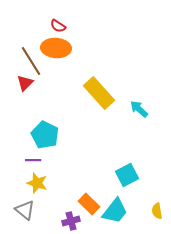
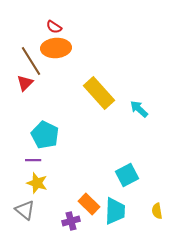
red semicircle: moved 4 px left, 1 px down
orange ellipse: rotated 8 degrees counterclockwise
cyan trapezoid: rotated 36 degrees counterclockwise
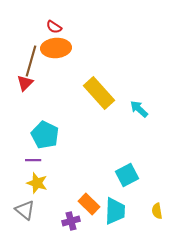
brown line: rotated 48 degrees clockwise
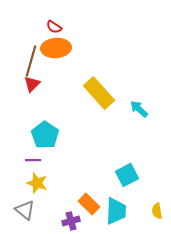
red triangle: moved 7 px right, 1 px down
cyan pentagon: rotated 8 degrees clockwise
cyan trapezoid: moved 1 px right
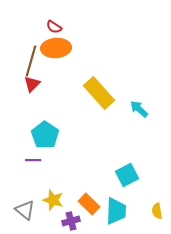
yellow star: moved 16 px right, 17 px down
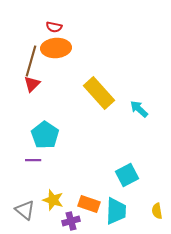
red semicircle: rotated 21 degrees counterclockwise
orange rectangle: rotated 25 degrees counterclockwise
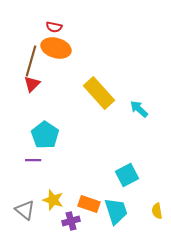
orange ellipse: rotated 20 degrees clockwise
cyan trapezoid: rotated 20 degrees counterclockwise
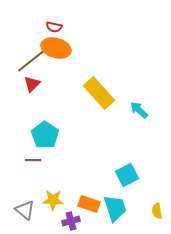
brown line: rotated 36 degrees clockwise
cyan arrow: moved 1 px down
yellow star: rotated 15 degrees counterclockwise
cyan trapezoid: moved 1 px left, 3 px up
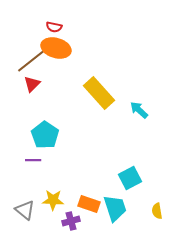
cyan square: moved 3 px right, 3 px down
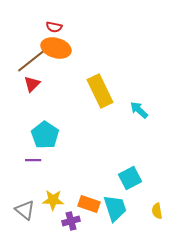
yellow rectangle: moved 1 px right, 2 px up; rotated 16 degrees clockwise
